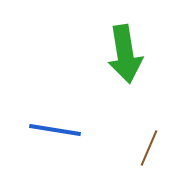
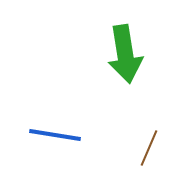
blue line: moved 5 px down
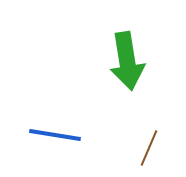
green arrow: moved 2 px right, 7 px down
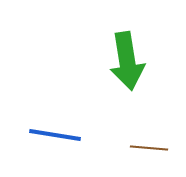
brown line: rotated 72 degrees clockwise
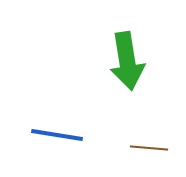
blue line: moved 2 px right
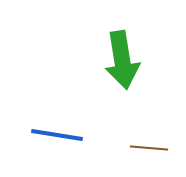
green arrow: moved 5 px left, 1 px up
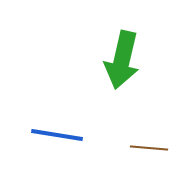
green arrow: rotated 22 degrees clockwise
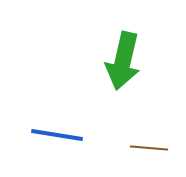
green arrow: moved 1 px right, 1 px down
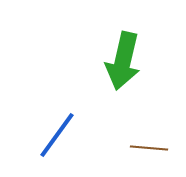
blue line: rotated 63 degrees counterclockwise
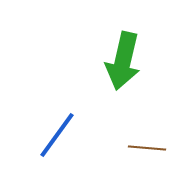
brown line: moved 2 px left
